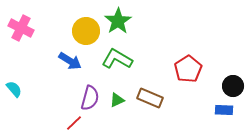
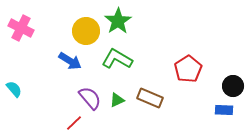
purple semicircle: rotated 55 degrees counterclockwise
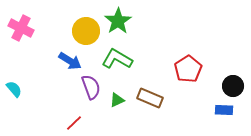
purple semicircle: moved 1 px right, 11 px up; rotated 20 degrees clockwise
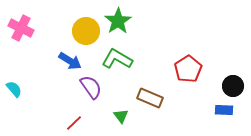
purple semicircle: rotated 15 degrees counterclockwise
green triangle: moved 4 px right, 16 px down; rotated 42 degrees counterclockwise
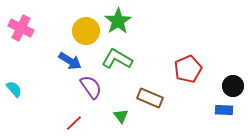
red pentagon: rotated 8 degrees clockwise
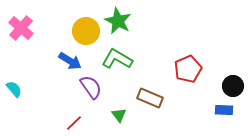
green star: rotated 12 degrees counterclockwise
pink cross: rotated 15 degrees clockwise
green triangle: moved 2 px left, 1 px up
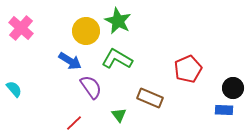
black circle: moved 2 px down
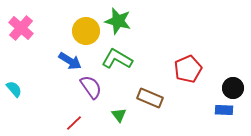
green star: rotated 12 degrees counterclockwise
